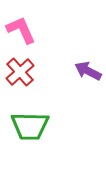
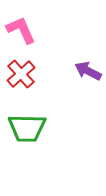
red cross: moved 1 px right, 2 px down
green trapezoid: moved 3 px left, 2 px down
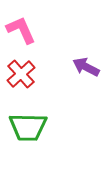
purple arrow: moved 2 px left, 4 px up
green trapezoid: moved 1 px right, 1 px up
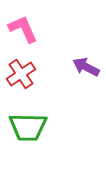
pink L-shape: moved 2 px right, 1 px up
red cross: rotated 8 degrees clockwise
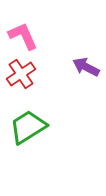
pink L-shape: moved 7 px down
green trapezoid: rotated 147 degrees clockwise
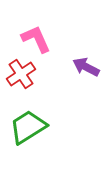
pink L-shape: moved 13 px right, 3 px down
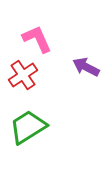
pink L-shape: moved 1 px right
red cross: moved 2 px right, 1 px down
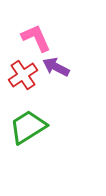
pink L-shape: moved 1 px left, 1 px up
purple arrow: moved 30 px left
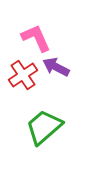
green trapezoid: moved 16 px right; rotated 9 degrees counterclockwise
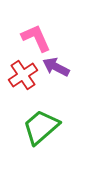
green trapezoid: moved 3 px left
